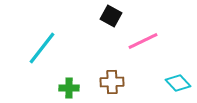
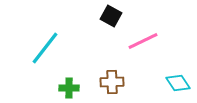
cyan line: moved 3 px right
cyan diamond: rotated 10 degrees clockwise
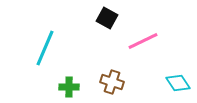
black square: moved 4 px left, 2 px down
cyan line: rotated 15 degrees counterclockwise
brown cross: rotated 20 degrees clockwise
green cross: moved 1 px up
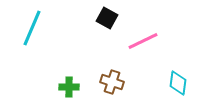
cyan line: moved 13 px left, 20 px up
cyan diamond: rotated 40 degrees clockwise
